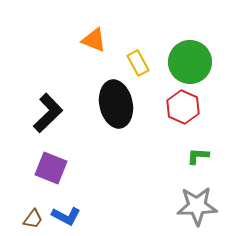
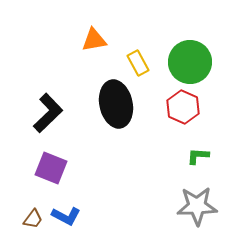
orange triangle: rotated 32 degrees counterclockwise
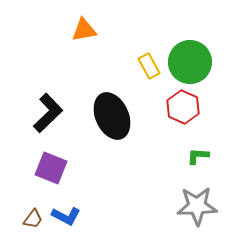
orange triangle: moved 10 px left, 10 px up
yellow rectangle: moved 11 px right, 3 px down
black ellipse: moved 4 px left, 12 px down; rotated 12 degrees counterclockwise
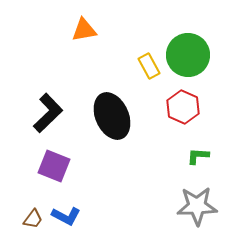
green circle: moved 2 px left, 7 px up
purple square: moved 3 px right, 2 px up
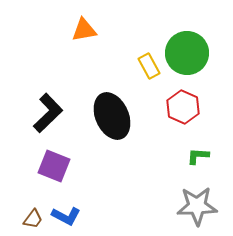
green circle: moved 1 px left, 2 px up
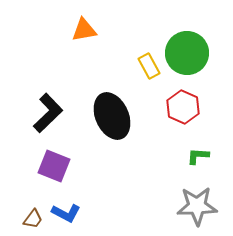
blue L-shape: moved 3 px up
